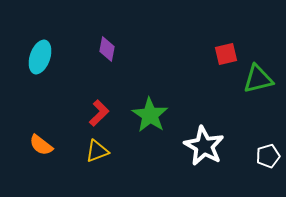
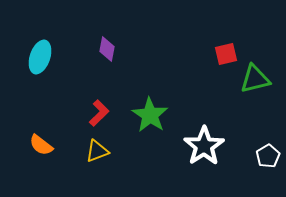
green triangle: moved 3 px left
white star: rotated 9 degrees clockwise
white pentagon: rotated 15 degrees counterclockwise
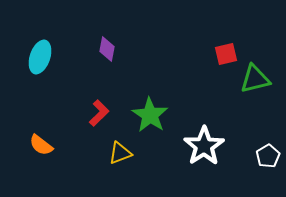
yellow triangle: moved 23 px right, 2 px down
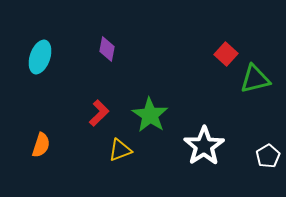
red square: rotated 35 degrees counterclockwise
orange semicircle: rotated 110 degrees counterclockwise
yellow triangle: moved 3 px up
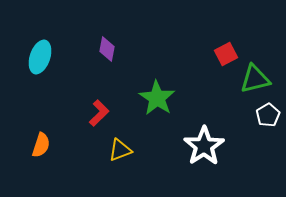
red square: rotated 20 degrees clockwise
green star: moved 7 px right, 17 px up
white pentagon: moved 41 px up
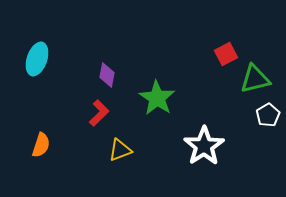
purple diamond: moved 26 px down
cyan ellipse: moved 3 px left, 2 px down
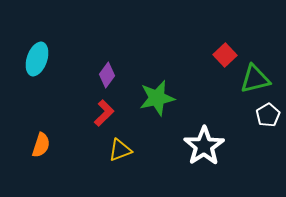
red square: moved 1 px left, 1 px down; rotated 15 degrees counterclockwise
purple diamond: rotated 25 degrees clockwise
green star: rotated 27 degrees clockwise
red L-shape: moved 5 px right
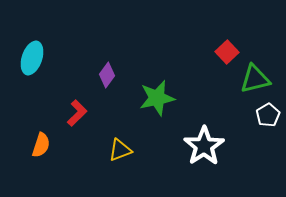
red square: moved 2 px right, 3 px up
cyan ellipse: moved 5 px left, 1 px up
red L-shape: moved 27 px left
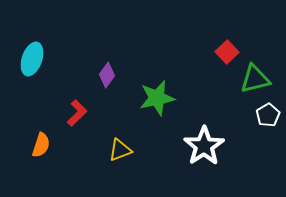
cyan ellipse: moved 1 px down
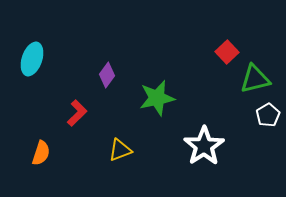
orange semicircle: moved 8 px down
